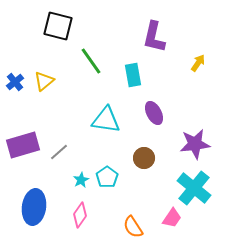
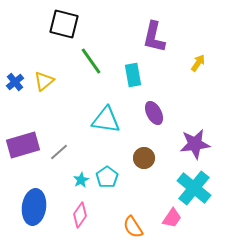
black square: moved 6 px right, 2 px up
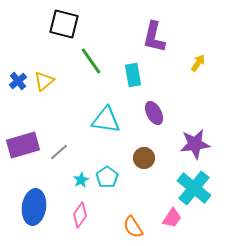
blue cross: moved 3 px right, 1 px up
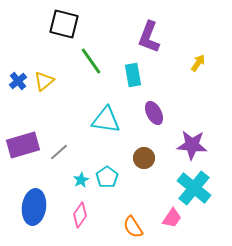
purple L-shape: moved 5 px left; rotated 8 degrees clockwise
purple star: moved 3 px left, 1 px down; rotated 12 degrees clockwise
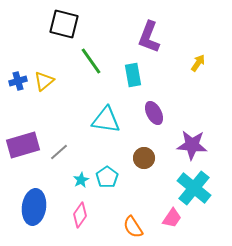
blue cross: rotated 24 degrees clockwise
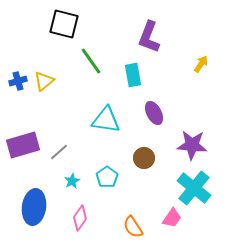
yellow arrow: moved 3 px right, 1 px down
cyan star: moved 9 px left, 1 px down
pink diamond: moved 3 px down
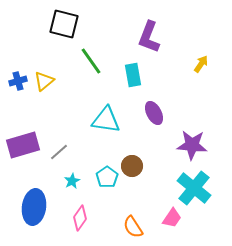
brown circle: moved 12 px left, 8 px down
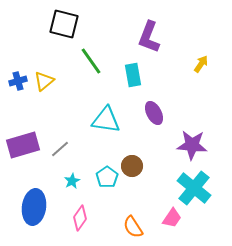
gray line: moved 1 px right, 3 px up
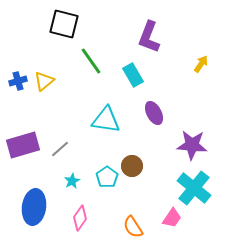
cyan rectangle: rotated 20 degrees counterclockwise
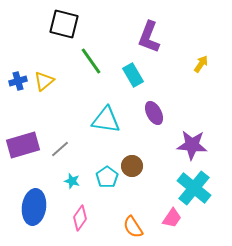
cyan star: rotated 28 degrees counterclockwise
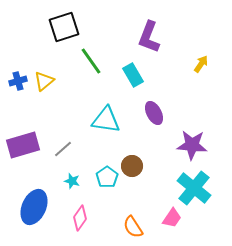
black square: moved 3 px down; rotated 32 degrees counterclockwise
gray line: moved 3 px right
blue ellipse: rotated 16 degrees clockwise
